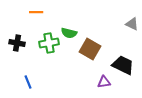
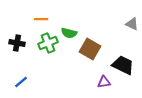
orange line: moved 5 px right, 7 px down
green cross: moved 1 px left; rotated 12 degrees counterclockwise
blue line: moved 7 px left; rotated 72 degrees clockwise
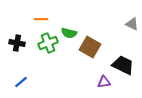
brown square: moved 2 px up
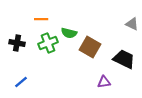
black trapezoid: moved 1 px right, 6 px up
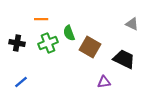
green semicircle: rotated 56 degrees clockwise
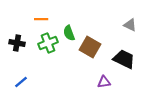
gray triangle: moved 2 px left, 1 px down
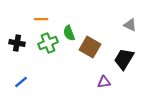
black trapezoid: rotated 85 degrees counterclockwise
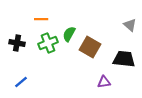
gray triangle: rotated 16 degrees clockwise
green semicircle: moved 1 px down; rotated 49 degrees clockwise
black trapezoid: rotated 65 degrees clockwise
